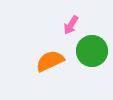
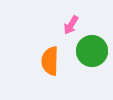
orange semicircle: rotated 64 degrees counterclockwise
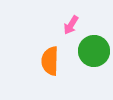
green circle: moved 2 px right
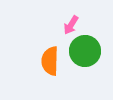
green circle: moved 9 px left
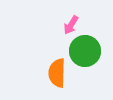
orange semicircle: moved 7 px right, 12 px down
